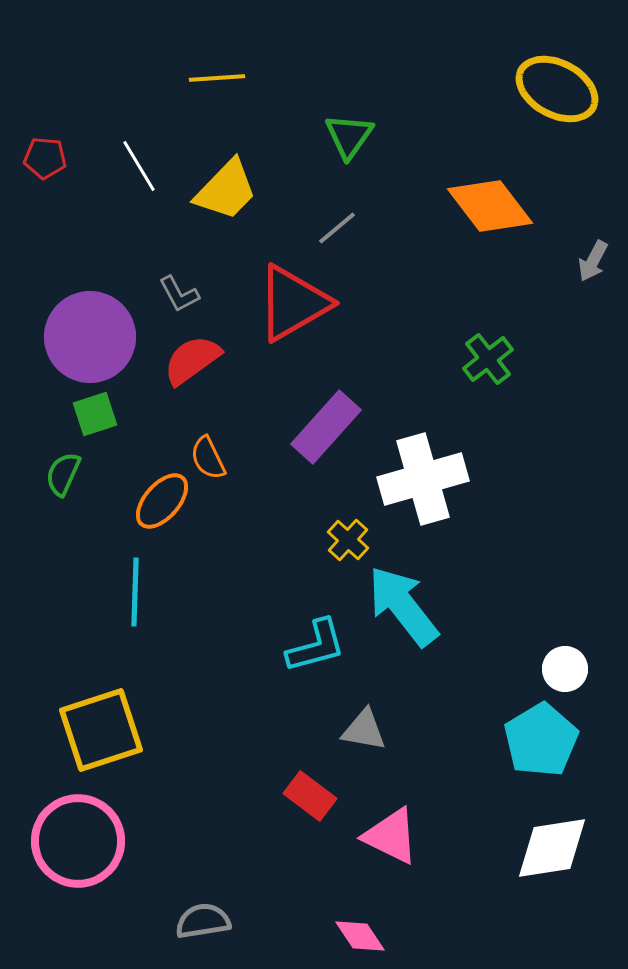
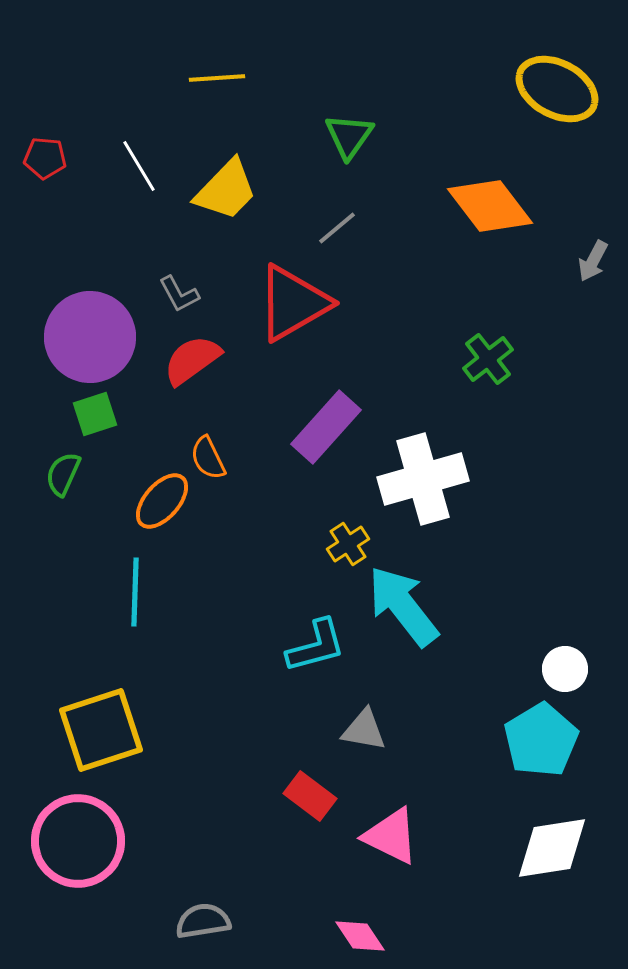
yellow cross: moved 4 px down; rotated 15 degrees clockwise
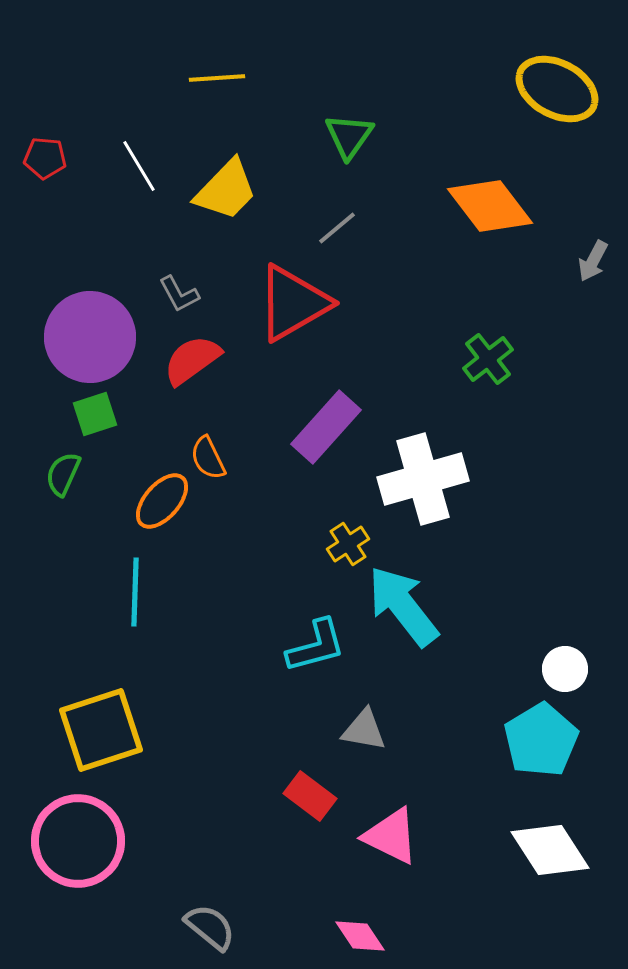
white diamond: moved 2 px left, 2 px down; rotated 66 degrees clockwise
gray semicircle: moved 7 px right, 6 px down; rotated 48 degrees clockwise
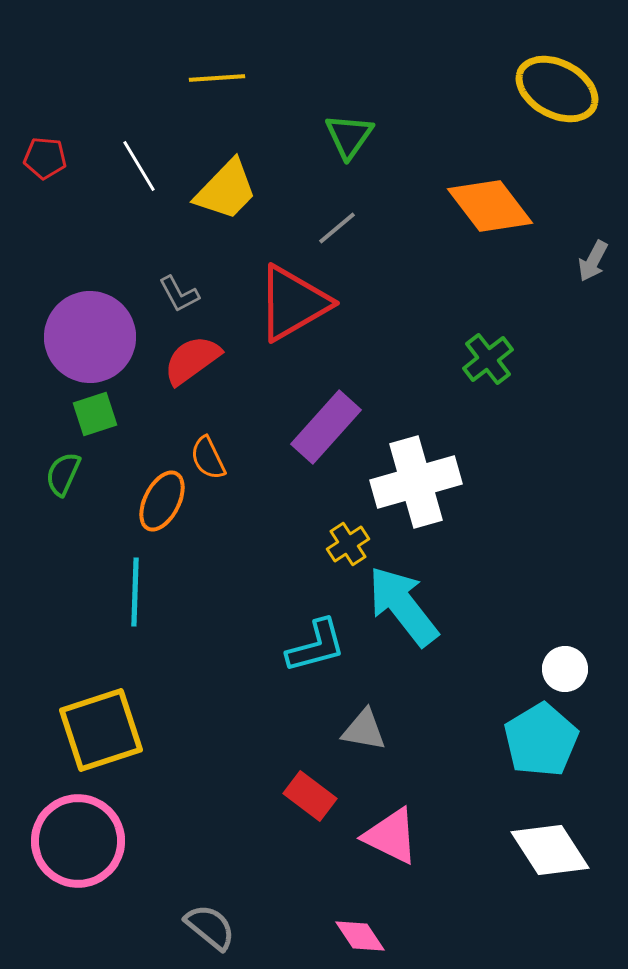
white cross: moved 7 px left, 3 px down
orange ellipse: rotated 14 degrees counterclockwise
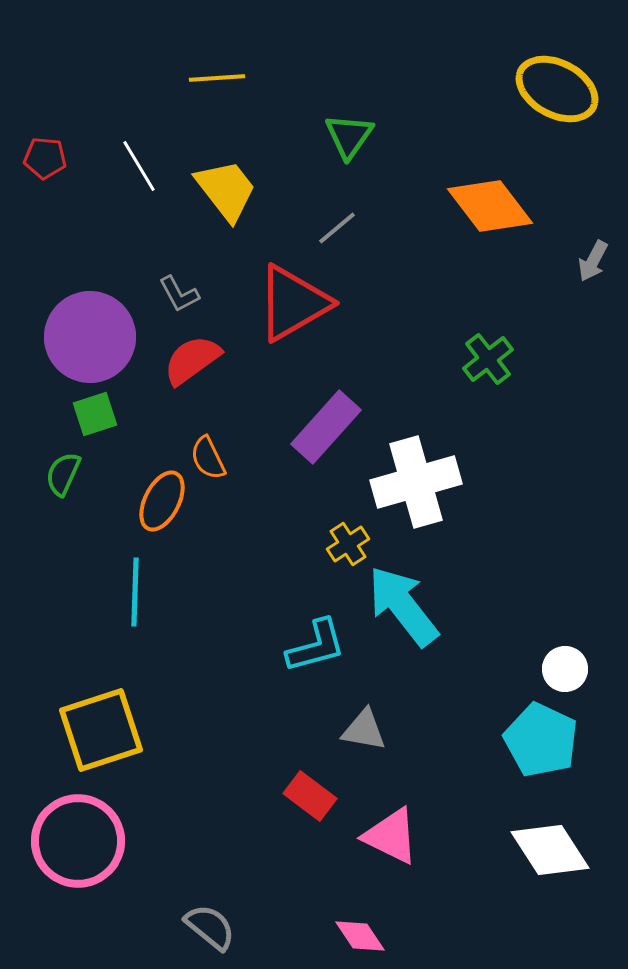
yellow trapezoid: rotated 82 degrees counterclockwise
cyan pentagon: rotated 16 degrees counterclockwise
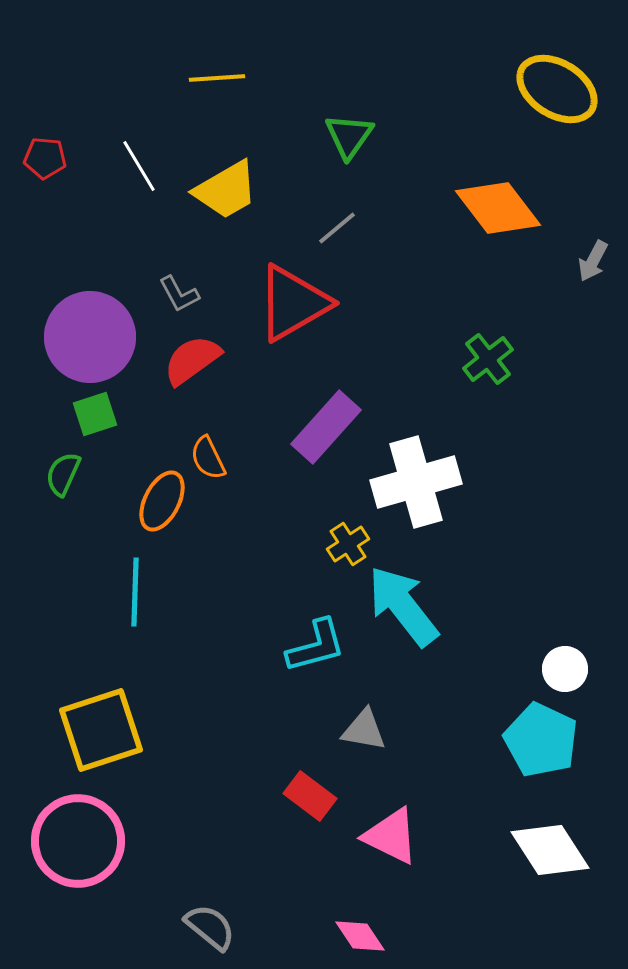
yellow ellipse: rotated 4 degrees clockwise
yellow trapezoid: rotated 98 degrees clockwise
orange diamond: moved 8 px right, 2 px down
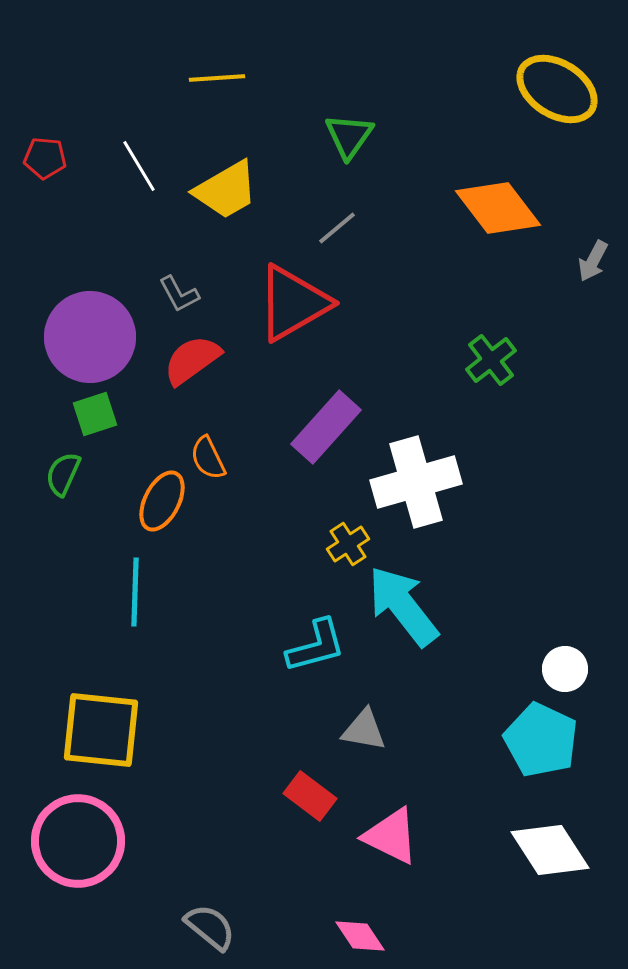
green cross: moved 3 px right, 1 px down
yellow square: rotated 24 degrees clockwise
